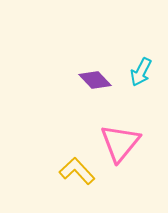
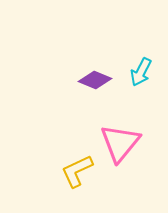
purple diamond: rotated 24 degrees counterclockwise
yellow L-shape: rotated 72 degrees counterclockwise
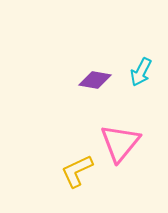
purple diamond: rotated 12 degrees counterclockwise
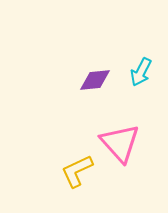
purple diamond: rotated 16 degrees counterclockwise
pink triangle: rotated 21 degrees counterclockwise
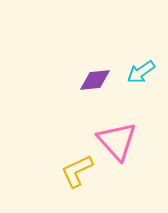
cyan arrow: rotated 28 degrees clockwise
pink triangle: moved 3 px left, 2 px up
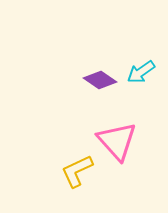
purple diamond: moved 5 px right; rotated 40 degrees clockwise
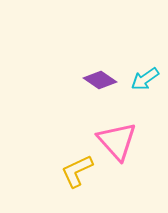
cyan arrow: moved 4 px right, 7 px down
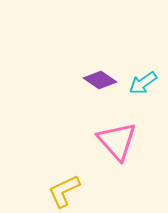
cyan arrow: moved 2 px left, 4 px down
yellow L-shape: moved 13 px left, 20 px down
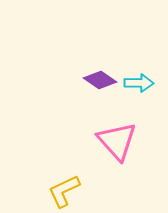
cyan arrow: moved 4 px left; rotated 144 degrees counterclockwise
